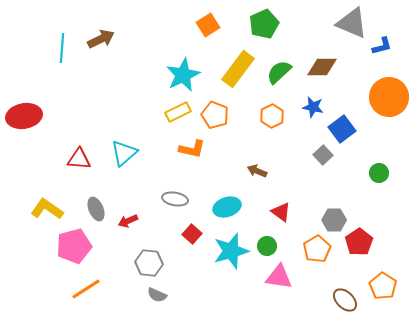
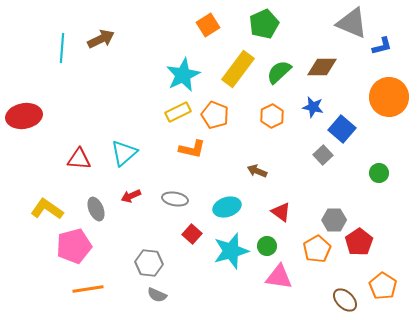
blue square at (342, 129): rotated 12 degrees counterclockwise
red arrow at (128, 221): moved 3 px right, 25 px up
orange line at (86, 289): moved 2 px right; rotated 24 degrees clockwise
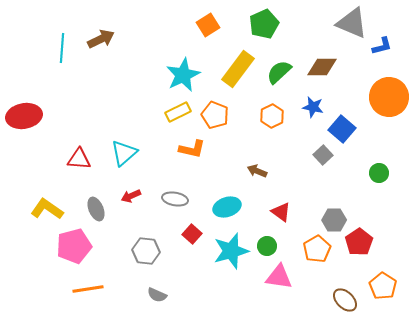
gray hexagon at (149, 263): moved 3 px left, 12 px up
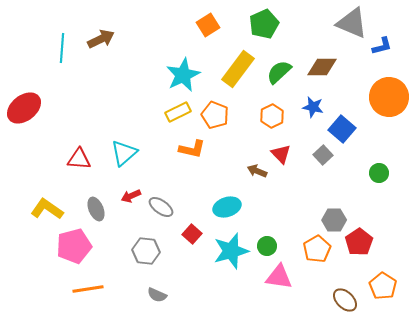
red ellipse at (24, 116): moved 8 px up; rotated 28 degrees counterclockwise
gray ellipse at (175, 199): moved 14 px left, 8 px down; rotated 25 degrees clockwise
red triangle at (281, 212): moved 58 px up; rotated 10 degrees clockwise
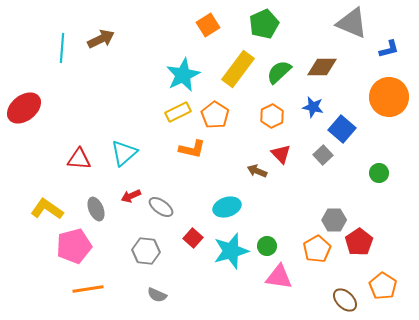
blue L-shape at (382, 46): moved 7 px right, 3 px down
orange pentagon at (215, 115): rotated 12 degrees clockwise
red square at (192, 234): moved 1 px right, 4 px down
